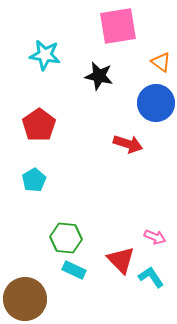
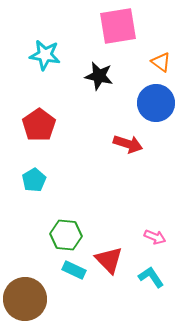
green hexagon: moved 3 px up
red triangle: moved 12 px left
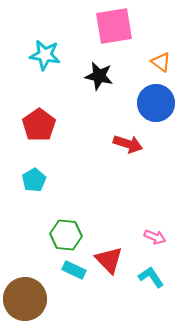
pink square: moved 4 px left
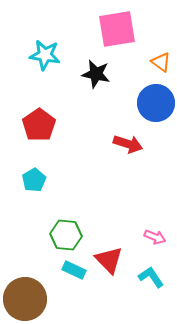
pink square: moved 3 px right, 3 px down
black star: moved 3 px left, 2 px up
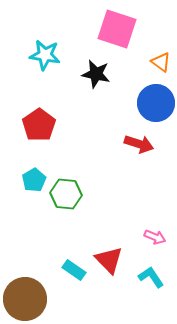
pink square: rotated 27 degrees clockwise
red arrow: moved 11 px right
green hexagon: moved 41 px up
cyan rectangle: rotated 10 degrees clockwise
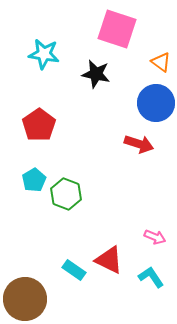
cyan star: moved 1 px left, 1 px up
green hexagon: rotated 16 degrees clockwise
red triangle: rotated 20 degrees counterclockwise
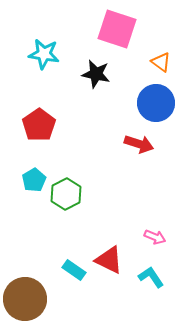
green hexagon: rotated 12 degrees clockwise
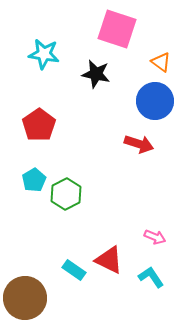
blue circle: moved 1 px left, 2 px up
brown circle: moved 1 px up
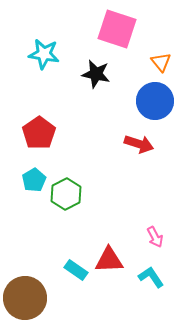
orange triangle: rotated 15 degrees clockwise
red pentagon: moved 8 px down
pink arrow: rotated 40 degrees clockwise
red triangle: rotated 28 degrees counterclockwise
cyan rectangle: moved 2 px right
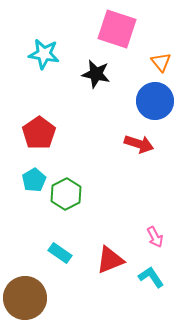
red triangle: moved 1 px right; rotated 20 degrees counterclockwise
cyan rectangle: moved 16 px left, 17 px up
